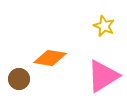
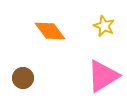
orange diamond: moved 27 px up; rotated 44 degrees clockwise
brown circle: moved 4 px right, 1 px up
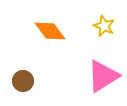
brown circle: moved 3 px down
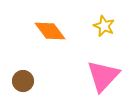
pink triangle: rotated 15 degrees counterclockwise
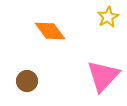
yellow star: moved 4 px right, 9 px up; rotated 20 degrees clockwise
brown circle: moved 4 px right
